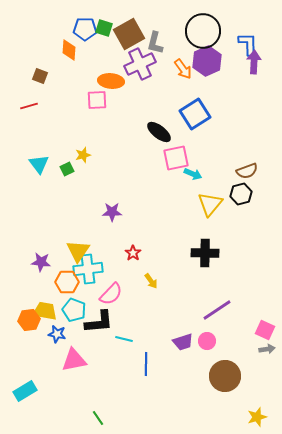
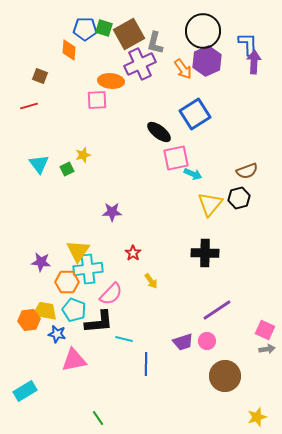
black hexagon at (241, 194): moved 2 px left, 4 px down
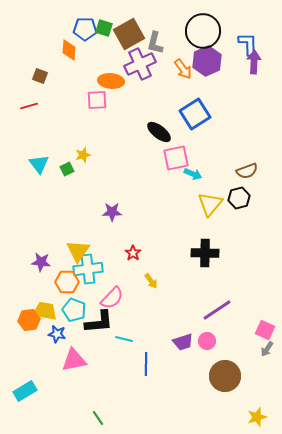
pink semicircle at (111, 294): moved 1 px right, 4 px down
gray arrow at (267, 349): rotated 133 degrees clockwise
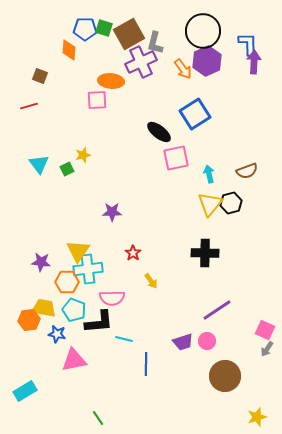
purple cross at (140, 64): moved 1 px right, 2 px up
cyan arrow at (193, 174): moved 16 px right; rotated 126 degrees counterclockwise
black hexagon at (239, 198): moved 8 px left, 5 px down
pink semicircle at (112, 298): rotated 45 degrees clockwise
yellow trapezoid at (45, 311): moved 1 px left, 3 px up
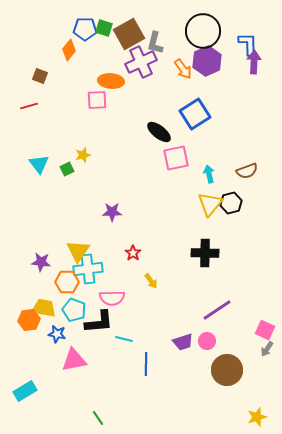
orange diamond at (69, 50): rotated 35 degrees clockwise
brown circle at (225, 376): moved 2 px right, 6 px up
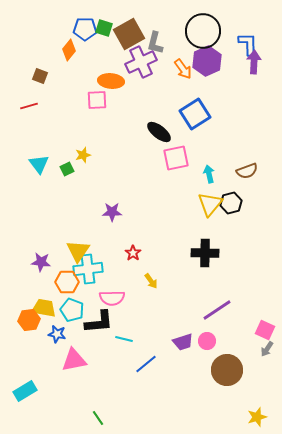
cyan pentagon at (74, 310): moved 2 px left
blue line at (146, 364): rotated 50 degrees clockwise
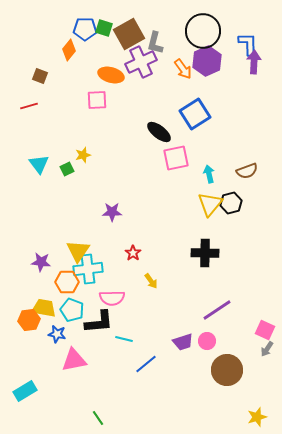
orange ellipse at (111, 81): moved 6 px up; rotated 10 degrees clockwise
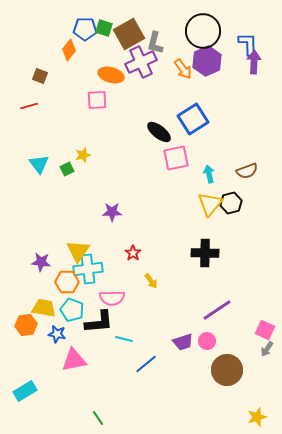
blue square at (195, 114): moved 2 px left, 5 px down
orange hexagon at (29, 320): moved 3 px left, 5 px down
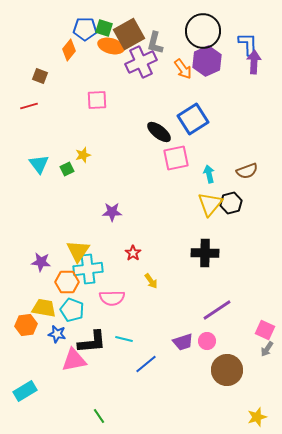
orange ellipse at (111, 75): moved 29 px up
black L-shape at (99, 322): moved 7 px left, 20 px down
green line at (98, 418): moved 1 px right, 2 px up
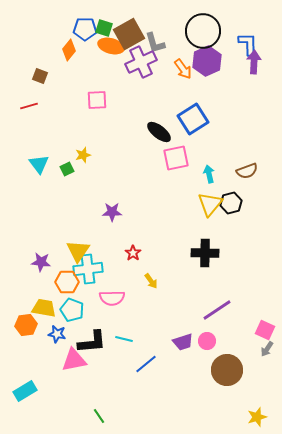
gray L-shape at (155, 43): rotated 30 degrees counterclockwise
